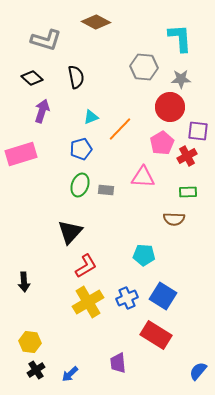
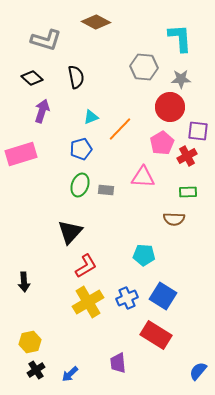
yellow hexagon: rotated 20 degrees counterclockwise
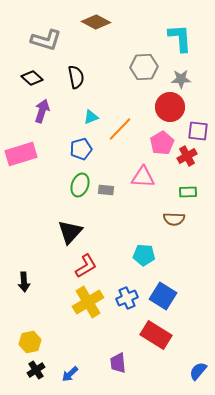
gray hexagon: rotated 8 degrees counterclockwise
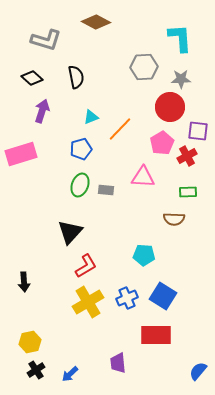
red rectangle: rotated 32 degrees counterclockwise
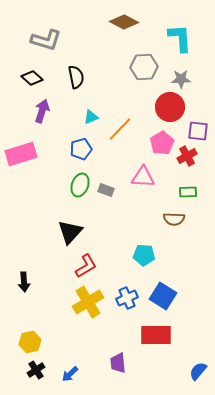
brown diamond: moved 28 px right
gray rectangle: rotated 14 degrees clockwise
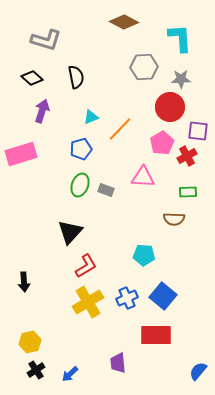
blue square: rotated 8 degrees clockwise
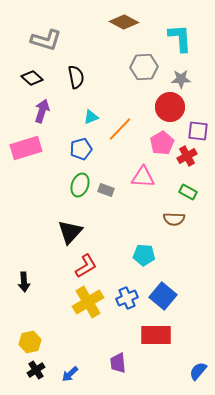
pink rectangle: moved 5 px right, 6 px up
green rectangle: rotated 30 degrees clockwise
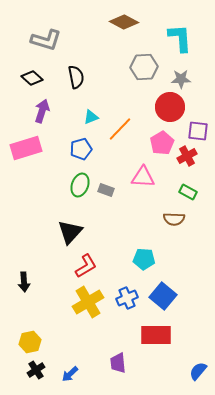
cyan pentagon: moved 4 px down
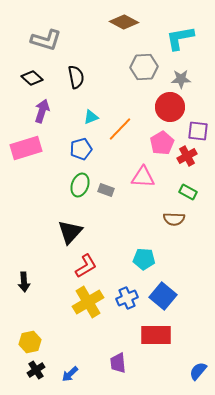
cyan L-shape: rotated 96 degrees counterclockwise
